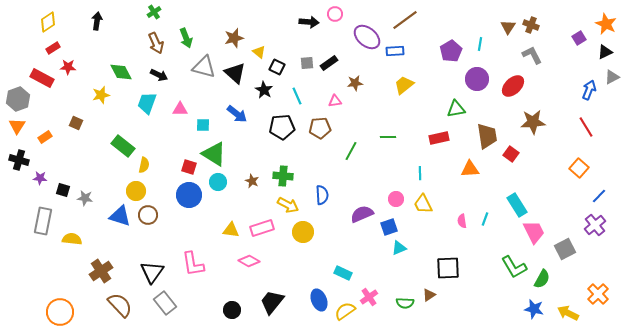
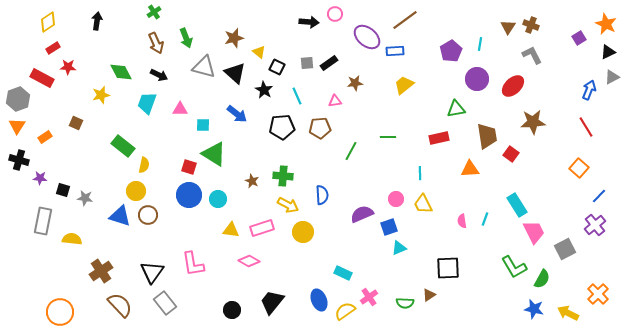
black triangle at (605, 52): moved 3 px right
cyan circle at (218, 182): moved 17 px down
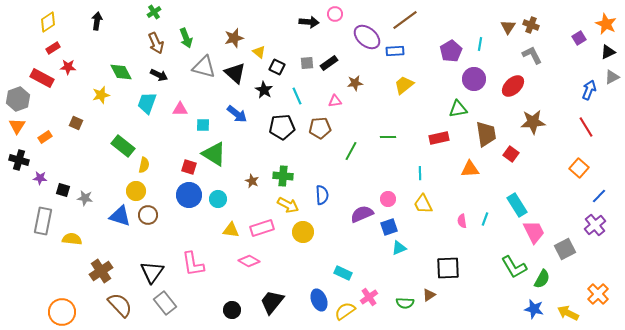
purple circle at (477, 79): moved 3 px left
green triangle at (456, 109): moved 2 px right
brown trapezoid at (487, 136): moved 1 px left, 2 px up
pink circle at (396, 199): moved 8 px left
orange circle at (60, 312): moved 2 px right
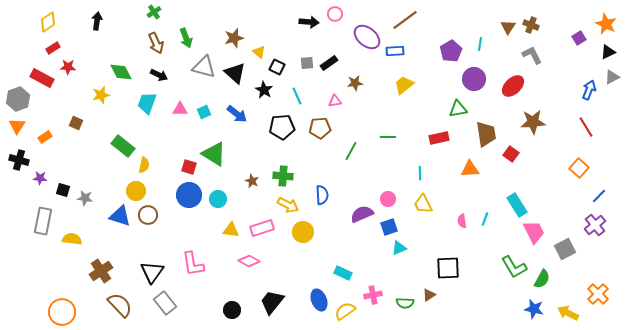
cyan square at (203, 125): moved 1 px right, 13 px up; rotated 24 degrees counterclockwise
pink cross at (369, 297): moved 4 px right, 2 px up; rotated 24 degrees clockwise
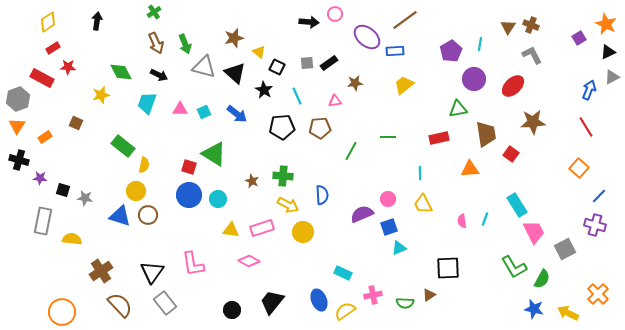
green arrow at (186, 38): moved 1 px left, 6 px down
purple cross at (595, 225): rotated 35 degrees counterclockwise
